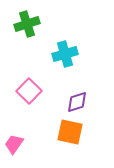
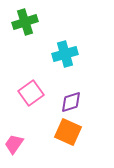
green cross: moved 2 px left, 2 px up
pink square: moved 2 px right, 2 px down; rotated 10 degrees clockwise
purple diamond: moved 6 px left
orange square: moved 2 px left; rotated 12 degrees clockwise
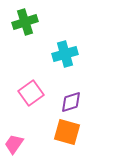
orange square: moved 1 px left; rotated 8 degrees counterclockwise
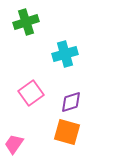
green cross: moved 1 px right
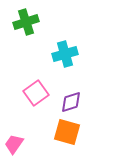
pink square: moved 5 px right
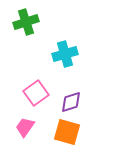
pink trapezoid: moved 11 px right, 17 px up
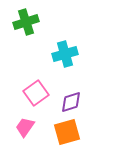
orange square: rotated 32 degrees counterclockwise
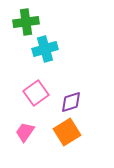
green cross: rotated 10 degrees clockwise
cyan cross: moved 20 px left, 5 px up
pink trapezoid: moved 5 px down
orange square: rotated 16 degrees counterclockwise
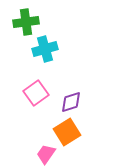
pink trapezoid: moved 21 px right, 22 px down
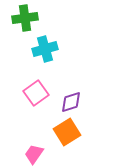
green cross: moved 1 px left, 4 px up
pink trapezoid: moved 12 px left
